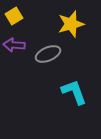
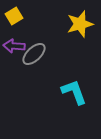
yellow star: moved 9 px right
purple arrow: moved 1 px down
gray ellipse: moved 14 px left; rotated 20 degrees counterclockwise
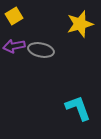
purple arrow: rotated 15 degrees counterclockwise
gray ellipse: moved 7 px right, 4 px up; rotated 55 degrees clockwise
cyan L-shape: moved 4 px right, 16 px down
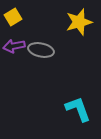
yellow square: moved 1 px left, 1 px down
yellow star: moved 1 px left, 2 px up
cyan L-shape: moved 1 px down
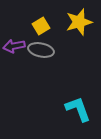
yellow square: moved 28 px right, 9 px down
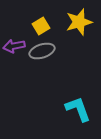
gray ellipse: moved 1 px right, 1 px down; rotated 30 degrees counterclockwise
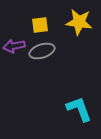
yellow star: rotated 24 degrees clockwise
yellow square: moved 1 px left, 1 px up; rotated 24 degrees clockwise
cyan L-shape: moved 1 px right
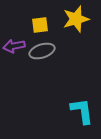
yellow star: moved 3 px left, 3 px up; rotated 24 degrees counterclockwise
cyan L-shape: moved 3 px right, 2 px down; rotated 12 degrees clockwise
